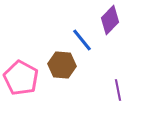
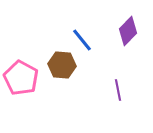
purple diamond: moved 18 px right, 11 px down
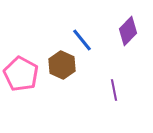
brown hexagon: rotated 20 degrees clockwise
pink pentagon: moved 4 px up
purple line: moved 4 px left
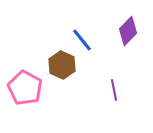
pink pentagon: moved 4 px right, 14 px down
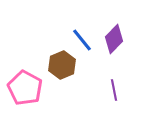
purple diamond: moved 14 px left, 8 px down
brown hexagon: rotated 12 degrees clockwise
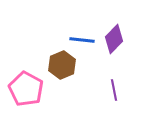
blue line: rotated 45 degrees counterclockwise
pink pentagon: moved 1 px right, 1 px down
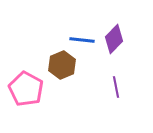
purple line: moved 2 px right, 3 px up
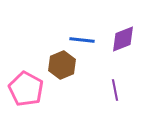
purple diamond: moved 9 px right; rotated 24 degrees clockwise
purple line: moved 1 px left, 3 px down
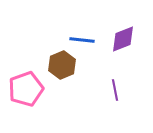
pink pentagon: rotated 24 degrees clockwise
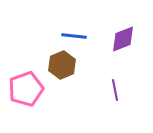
blue line: moved 8 px left, 4 px up
